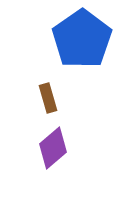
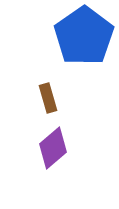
blue pentagon: moved 2 px right, 3 px up
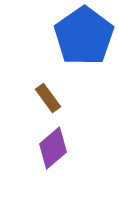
brown rectangle: rotated 20 degrees counterclockwise
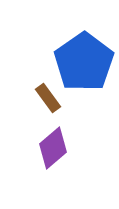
blue pentagon: moved 26 px down
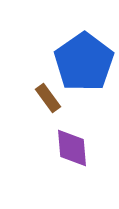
purple diamond: moved 19 px right; rotated 54 degrees counterclockwise
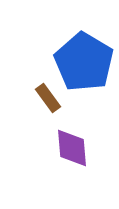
blue pentagon: rotated 6 degrees counterclockwise
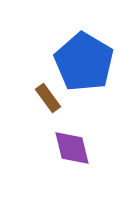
purple diamond: rotated 9 degrees counterclockwise
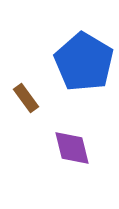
brown rectangle: moved 22 px left
